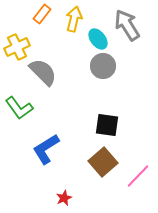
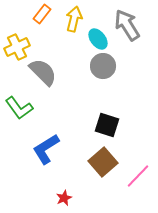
black square: rotated 10 degrees clockwise
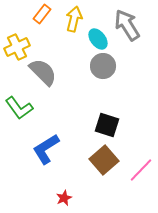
brown square: moved 1 px right, 2 px up
pink line: moved 3 px right, 6 px up
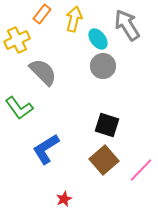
yellow cross: moved 7 px up
red star: moved 1 px down
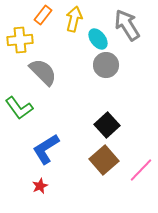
orange rectangle: moved 1 px right, 1 px down
yellow cross: moved 3 px right; rotated 20 degrees clockwise
gray circle: moved 3 px right, 1 px up
black square: rotated 30 degrees clockwise
red star: moved 24 px left, 13 px up
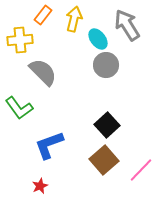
blue L-shape: moved 3 px right, 4 px up; rotated 12 degrees clockwise
